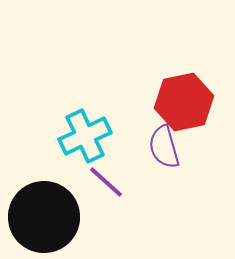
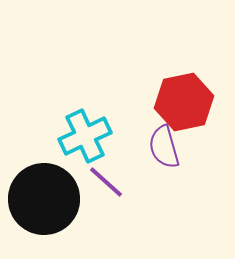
black circle: moved 18 px up
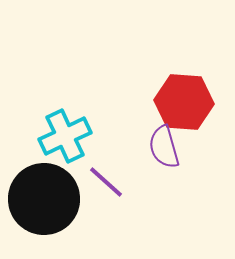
red hexagon: rotated 16 degrees clockwise
cyan cross: moved 20 px left
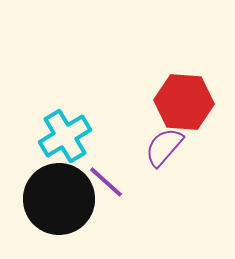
cyan cross: rotated 6 degrees counterclockwise
purple semicircle: rotated 57 degrees clockwise
black circle: moved 15 px right
